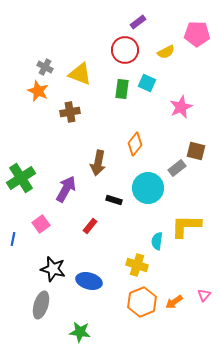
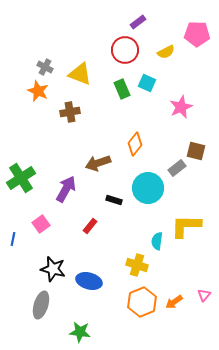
green rectangle: rotated 30 degrees counterclockwise
brown arrow: rotated 60 degrees clockwise
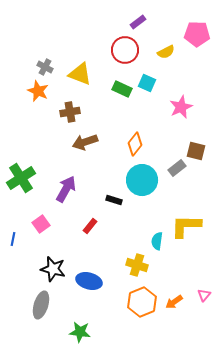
green rectangle: rotated 42 degrees counterclockwise
brown arrow: moved 13 px left, 21 px up
cyan circle: moved 6 px left, 8 px up
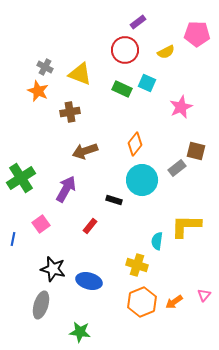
brown arrow: moved 9 px down
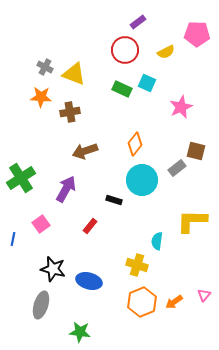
yellow triangle: moved 6 px left
orange star: moved 3 px right, 6 px down; rotated 20 degrees counterclockwise
yellow L-shape: moved 6 px right, 5 px up
